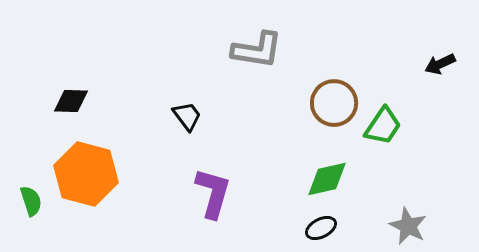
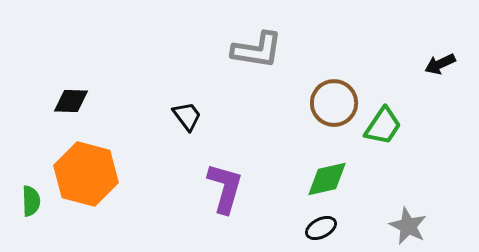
purple L-shape: moved 12 px right, 5 px up
green semicircle: rotated 16 degrees clockwise
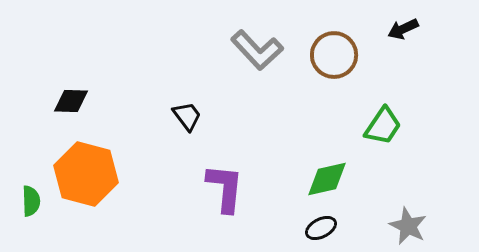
gray L-shape: rotated 38 degrees clockwise
black arrow: moved 37 px left, 35 px up
brown circle: moved 48 px up
purple L-shape: rotated 10 degrees counterclockwise
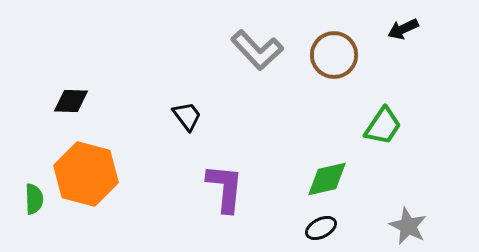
green semicircle: moved 3 px right, 2 px up
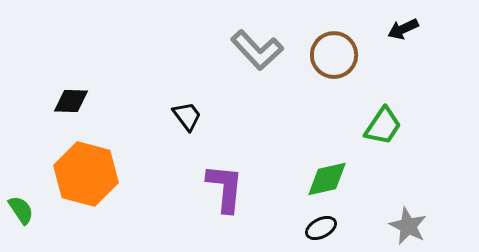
green semicircle: moved 13 px left, 11 px down; rotated 32 degrees counterclockwise
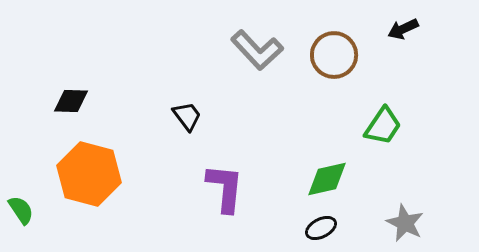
orange hexagon: moved 3 px right
gray star: moved 3 px left, 3 px up
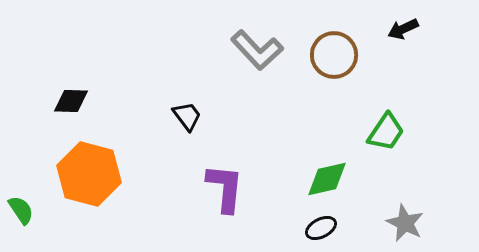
green trapezoid: moved 3 px right, 6 px down
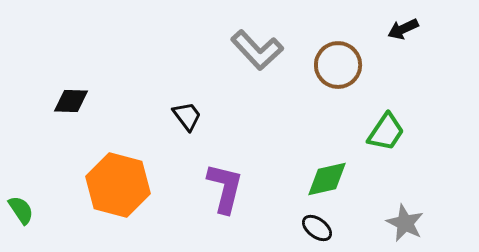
brown circle: moved 4 px right, 10 px down
orange hexagon: moved 29 px right, 11 px down
purple L-shape: rotated 8 degrees clockwise
black ellipse: moved 4 px left; rotated 64 degrees clockwise
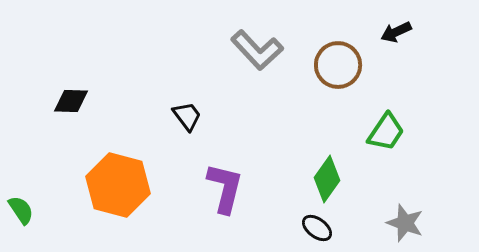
black arrow: moved 7 px left, 3 px down
green diamond: rotated 42 degrees counterclockwise
gray star: rotated 6 degrees counterclockwise
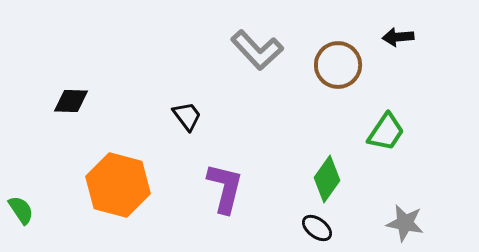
black arrow: moved 2 px right, 5 px down; rotated 20 degrees clockwise
gray star: rotated 9 degrees counterclockwise
